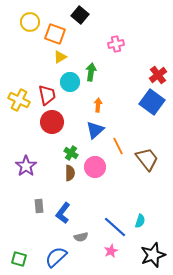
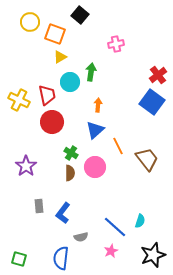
blue semicircle: moved 5 px right, 1 px down; rotated 40 degrees counterclockwise
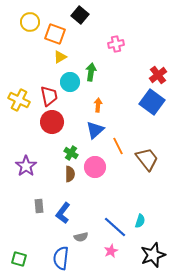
red trapezoid: moved 2 px right, 1 px down
brown semicircle: moved 1 px down
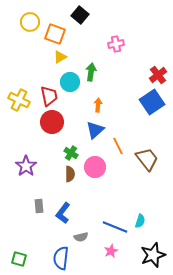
blue square: rotated 20 degrees clockwise
blue line: rotated 20 degrees counterclockwise
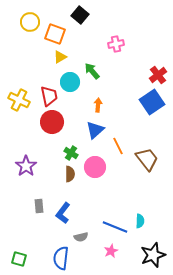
green arrow: moved 1 px right, 1 px up; rotated 48 degrees counterclockwise
cyan semicircle: rotated 16 degrees counterclockwise
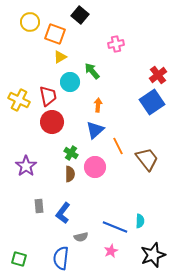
red trapezoid: moved 1 px left
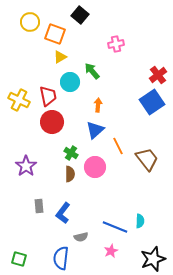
black star: moved 4 px down
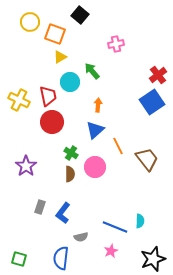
gray rectangle: moved 1 px right, 1 px down; rotated 24 degrees clockwise
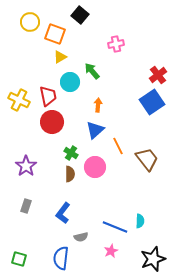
gray rectangle: moved 14 px left, 1 px up
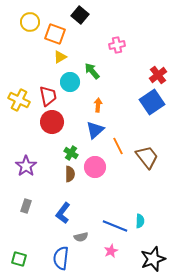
pink cross: moved 1 px right, 1 px down
brown trapezoid: moved 2 px up
blue line: moved 1 px up
